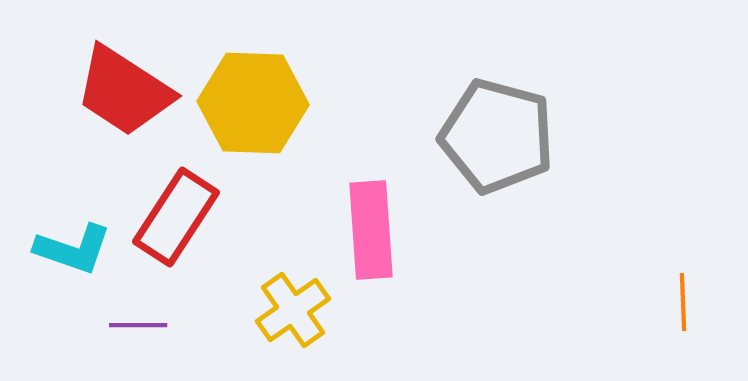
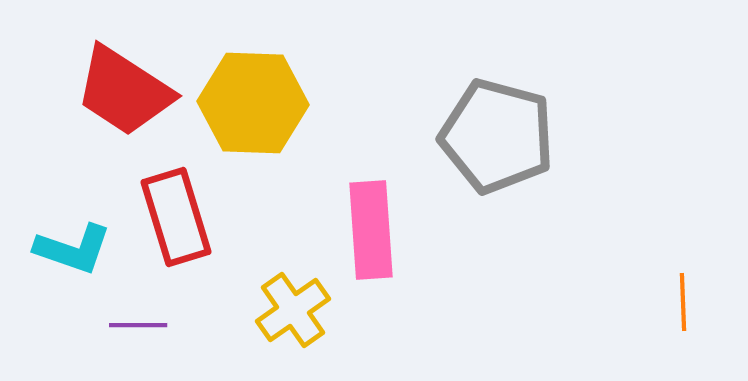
red rectangle: rotated 50 degrees counterclockwise
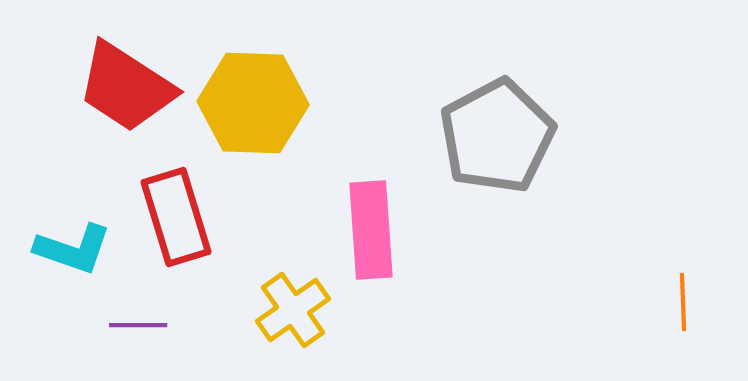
red trapezoid: moved 2 px right, 4 px up
gray pentagon: rotated 29 degrees clockwise
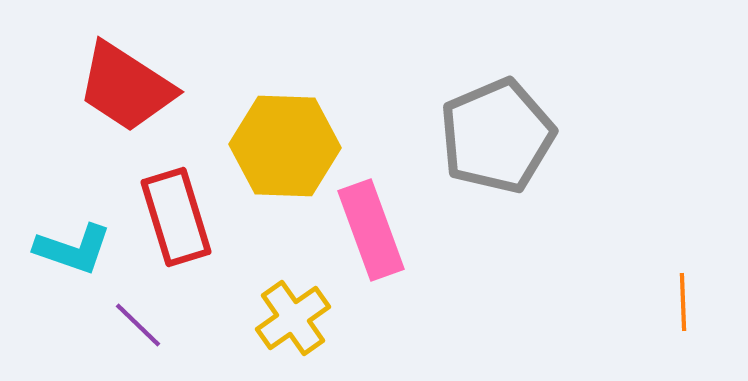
yellow hexagon: moved 32 px right, 43 px down
gray pentagon: rotated 5 degrees clockwise
pink rectangle: rotated 16 degrees counterclockwise
yellow cross: moved 8 px down
purple line: rotated 44 degrees clockwise
